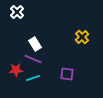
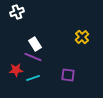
white cross: rotated 24 degrees clockwise
purple line: moved 2 px up
purple square: moved 1 px right, 1 px down
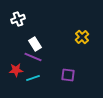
white cross: moved 1 px right, 7 px down
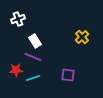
white rectangle: moved 3 px up
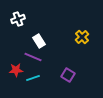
white rectangle: moved 4 px right
purple square: rotated 24 degrees clockwise
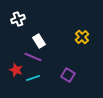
red star: rotated 24 degrees clockwise
